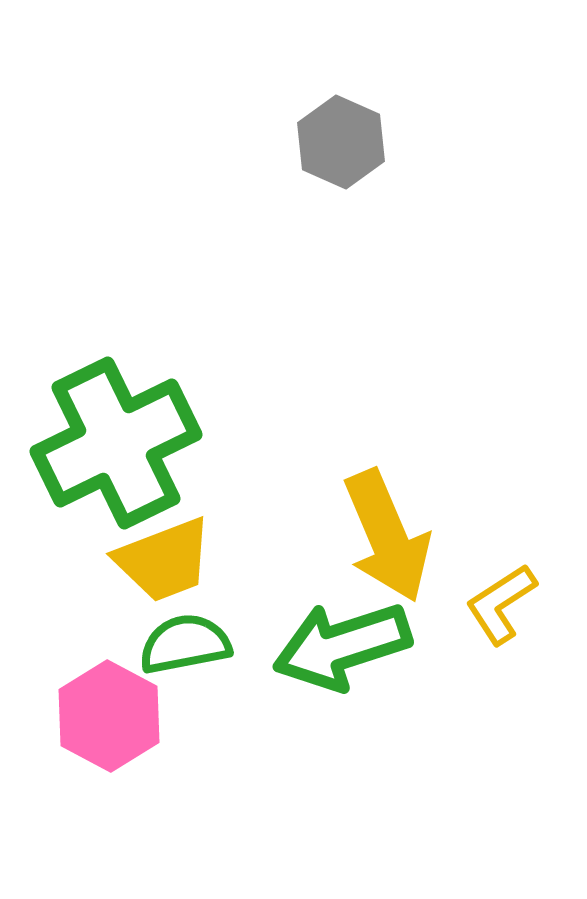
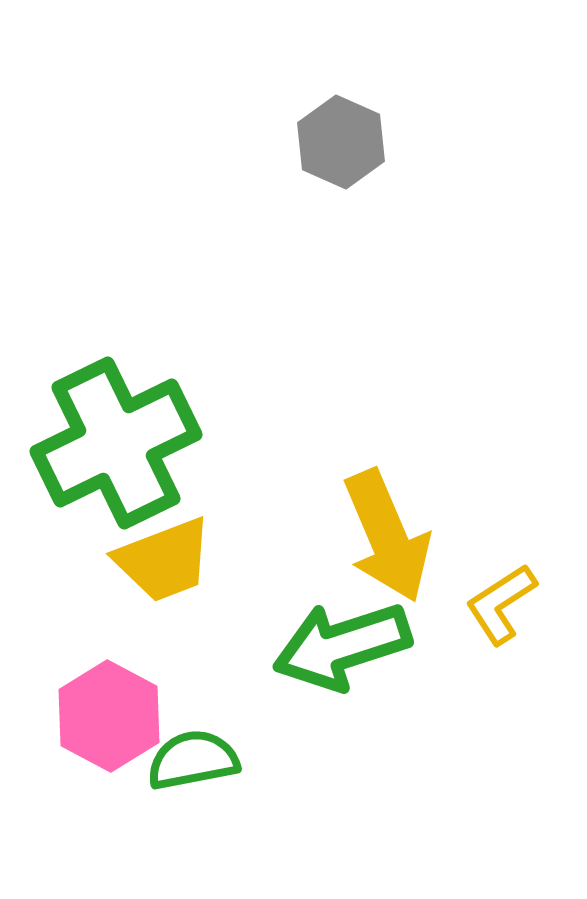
green semicircle: moved 8 px right, 116 px down
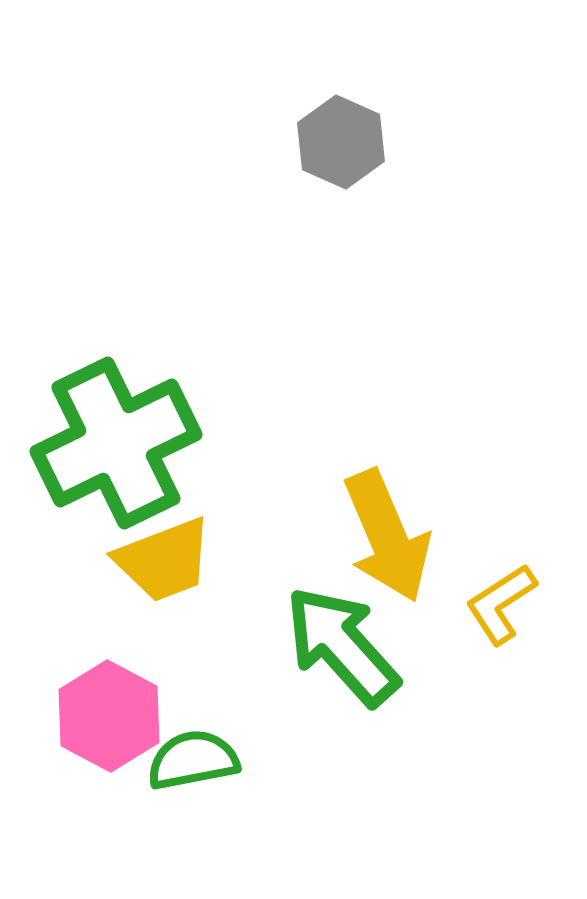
green arrow: rotated 66 degrees clockwise
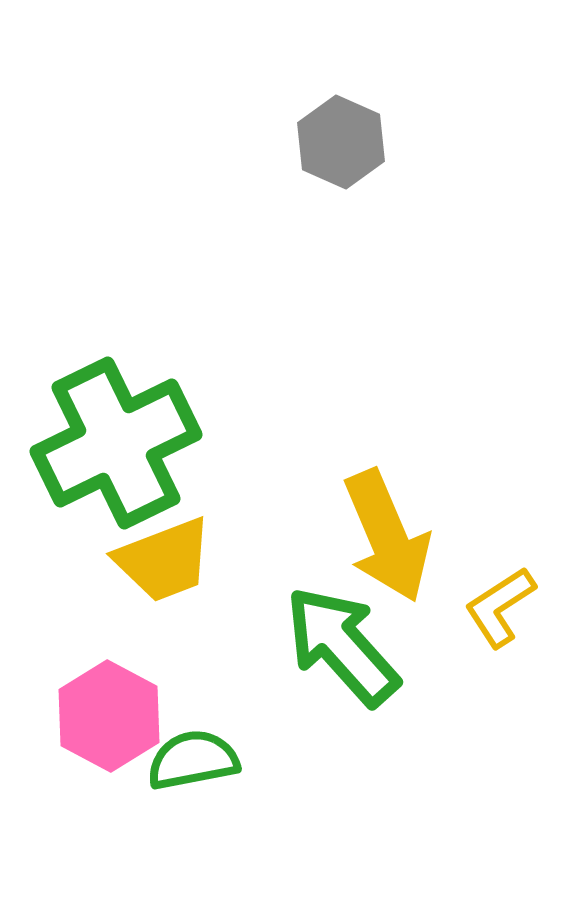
yellow L-shape: moved 1 px left, 3 px down
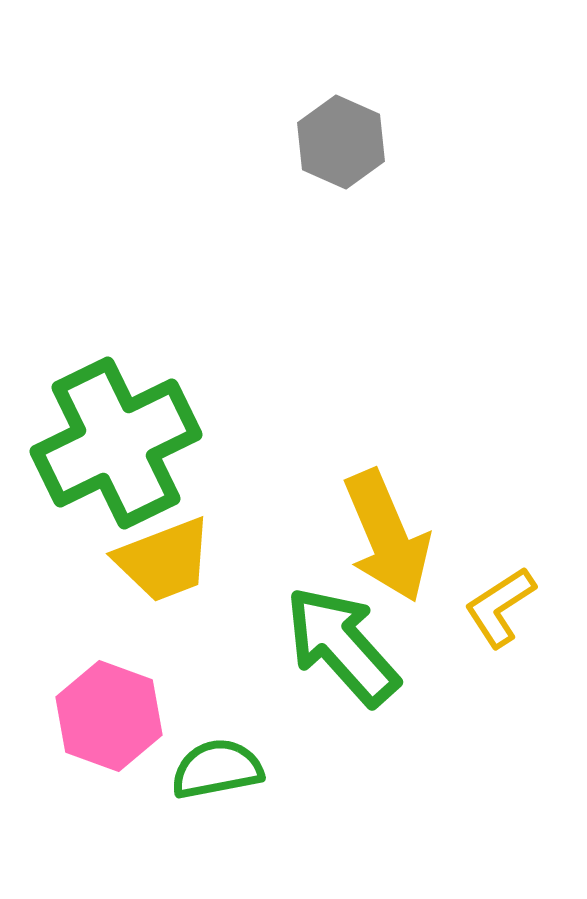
pink hexagon: rotated 8 degrees counterclockwise
green semicircle: moved 24 px right, 9 px down
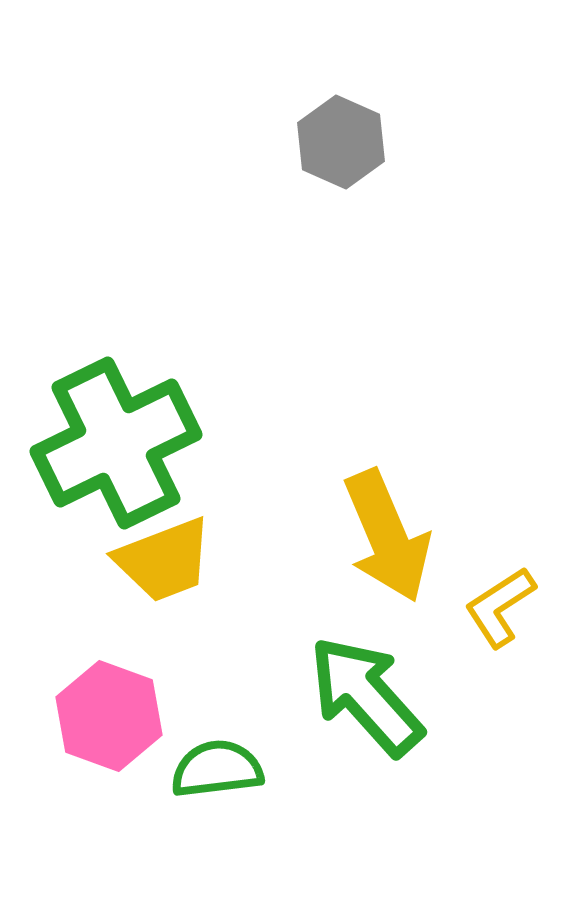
green arrow: moved 24 px right, 50 px down
green semicircle: rotated 4 degrees clockwise
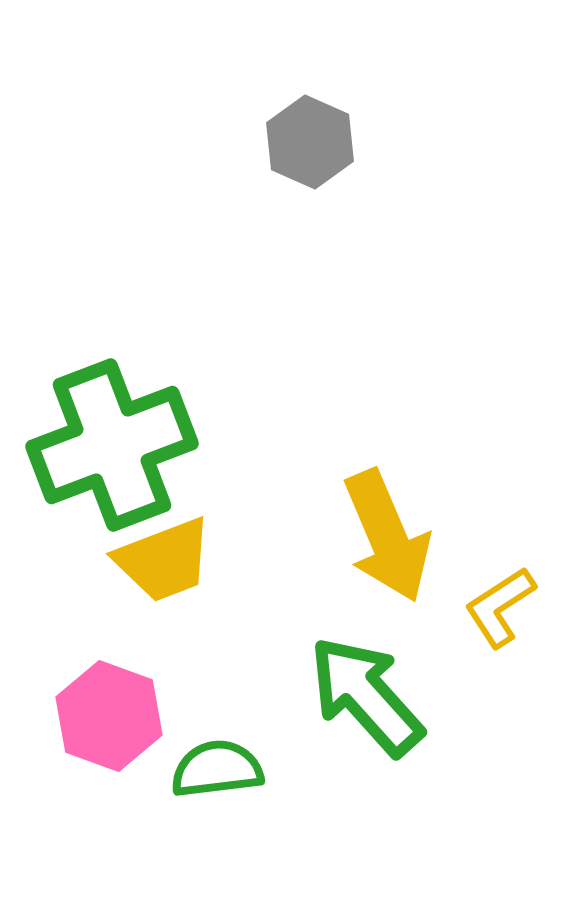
gray hexagon: moved 31 px left
green cross: moved 4 px left, 2 px down; rotated 5 degrees clockwise
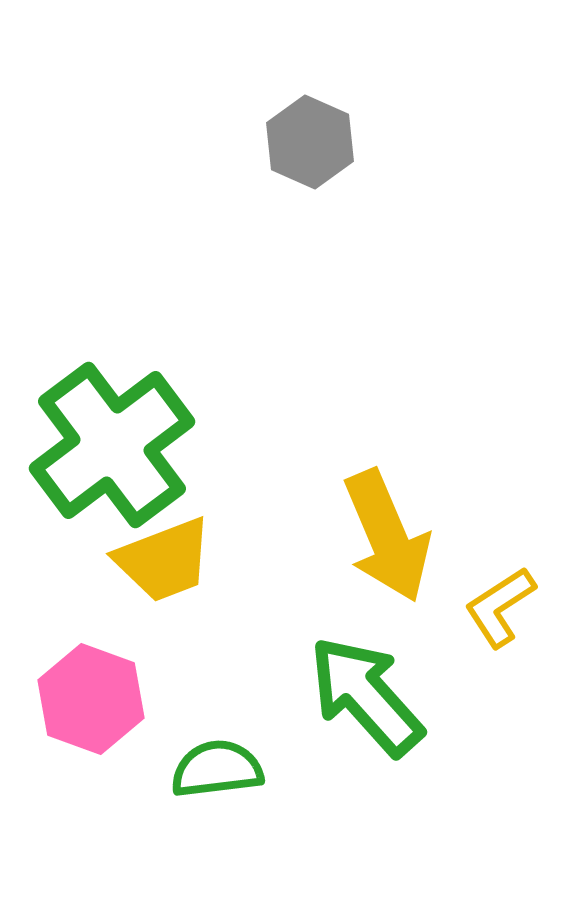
green cross: rotated 16 degrees counterclockwise
pink hexagon: moved 18 px left, 17 px up
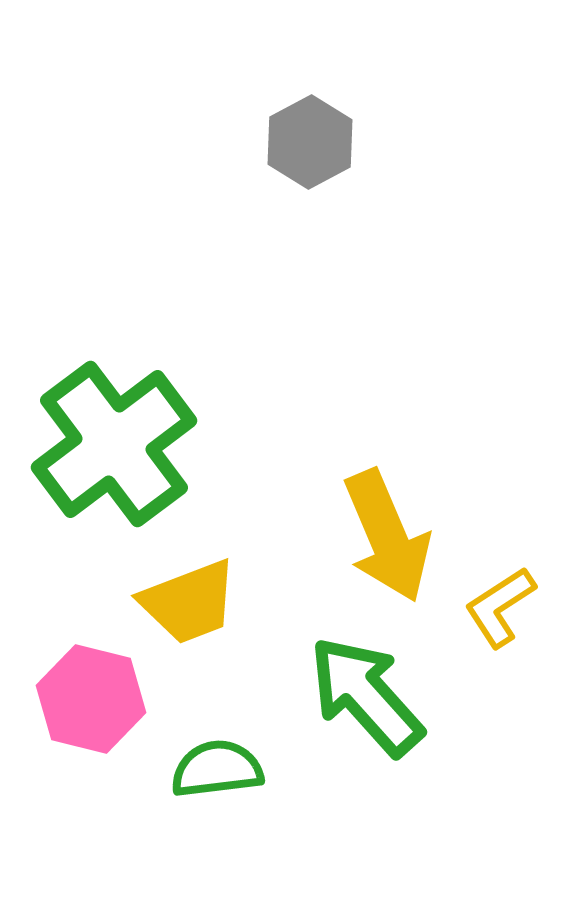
gray hexagon: rotated 8 degrees clockwise
green cross: moved 2 px right, 1 px up
yellow trapezoid: moved 25 px right, 42 px down
pink hexagon: rotated 6 degrees counterclockwise
